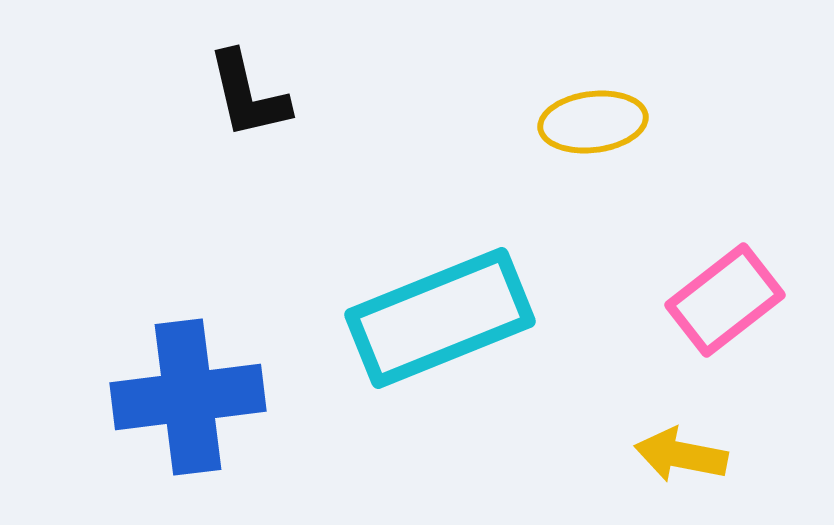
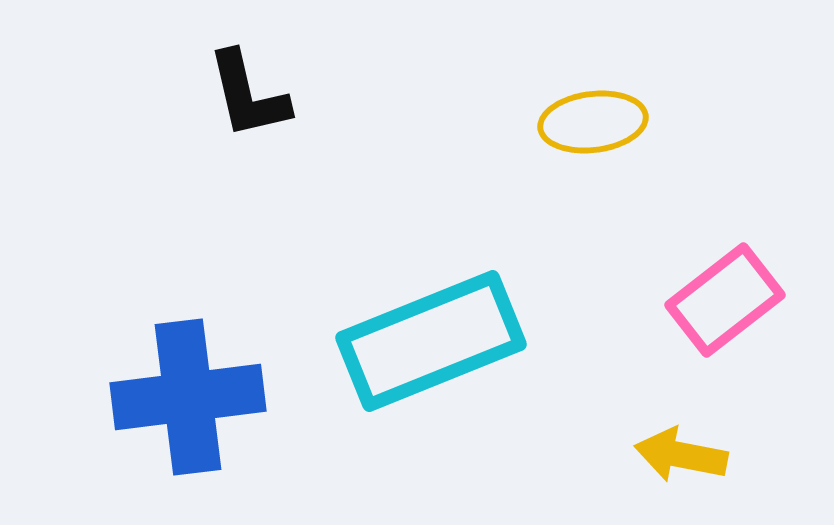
cyan rectangle: moved 9 px left, 23 px down
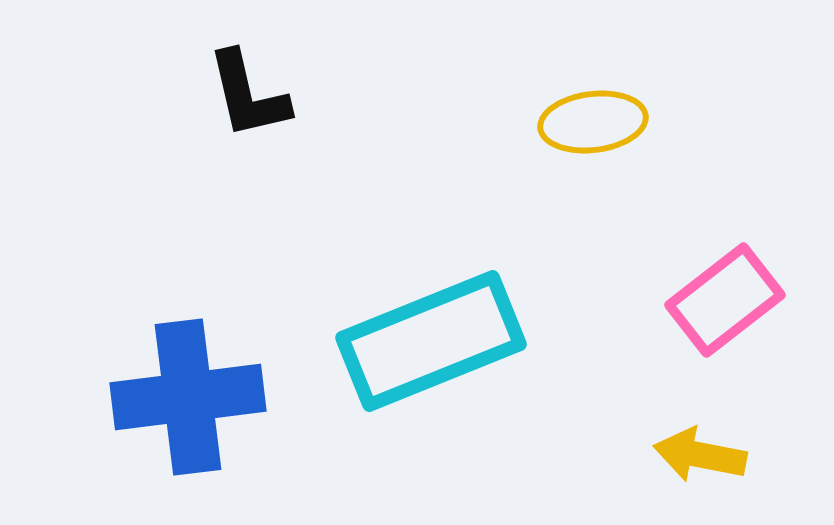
yellow arrow: moved 19 px right
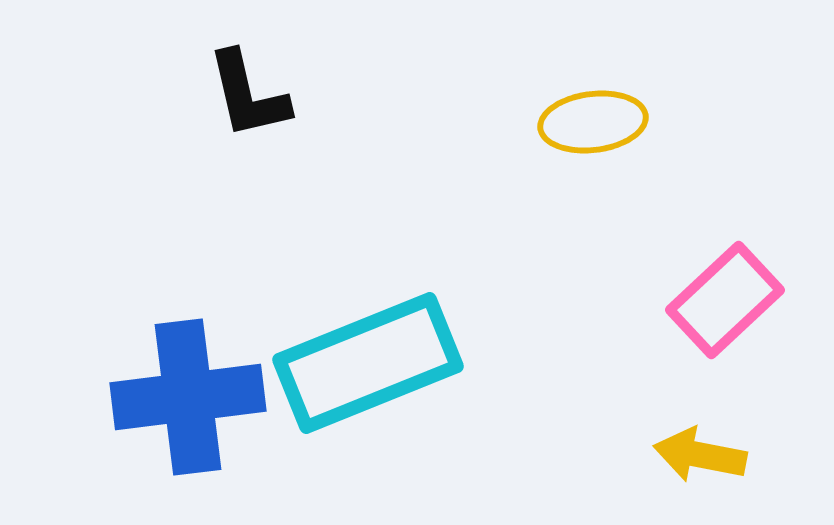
pink rectangle: rotated 5 degrees counterclockwise
cyan rectangle: moved 63 px left, 22 px down
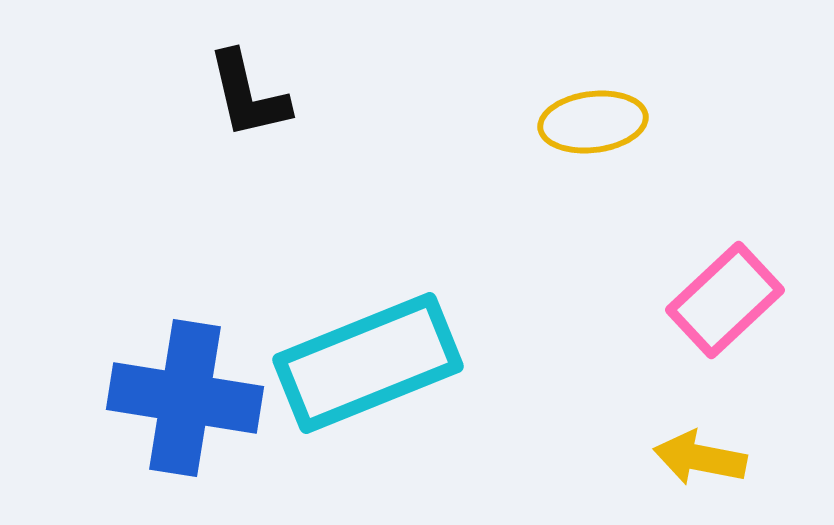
blue cross: moved 3 px left, 1 px down; rotated 16 degrees clockwise
yellow arrow: moved 3 px down
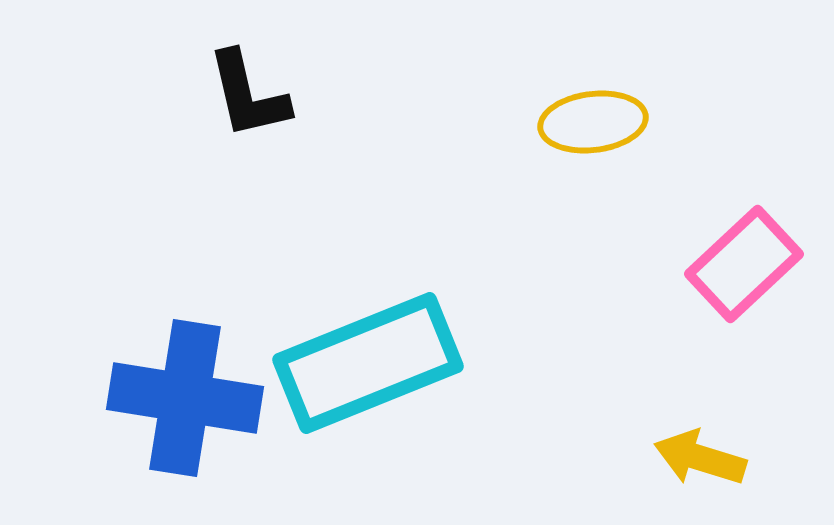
pink rectangle: moved 19 px right, 36 px up
yellow arrow: rotated 6 degrees clockwise
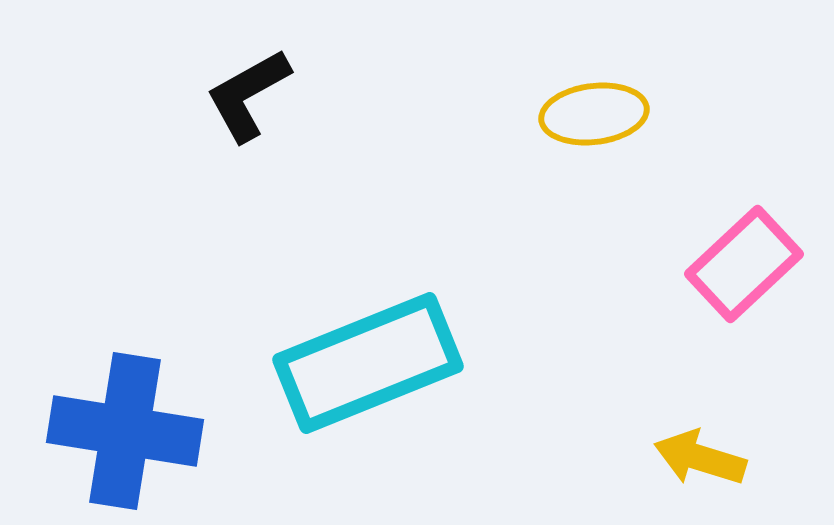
black L-shape: rotated 74 degrees clockwise
yellow ellipse: moved 1 px right, 8 px up
blue cross: moved 60 px left, 33 px down
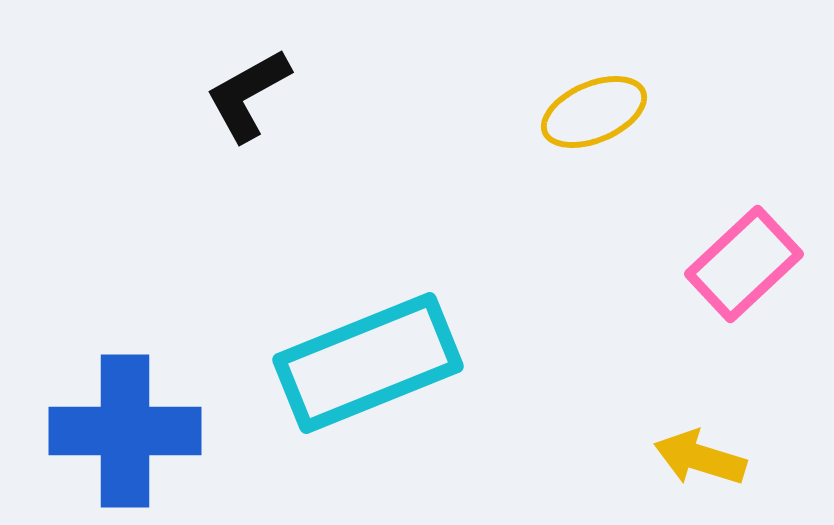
yellow ellipse: moved 2 px up; rotated 16 degrees counterclockwise
blue cross: rotated 9 degrees counterclockwise
